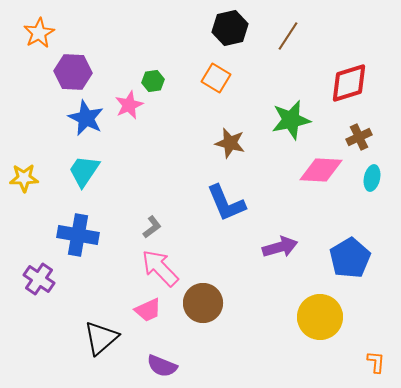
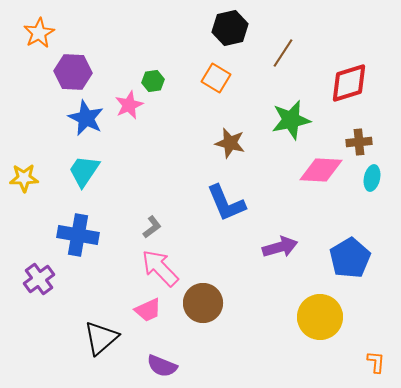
brown line: moved 5 px left, 17 px down
brown cross: moved 5 px down; rotated 20 degrees clockwise
purple cross: rotated 20 degrees clockwise
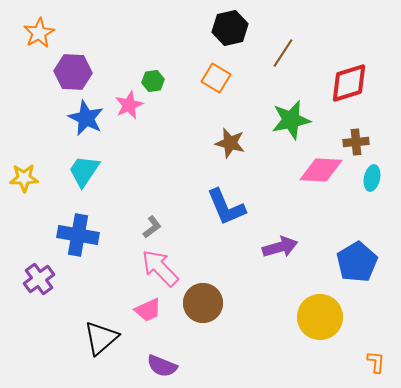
brown cross: moved 3 px left
blue L-shape: moved 4 px down
blue pentagon: moved 7 px right, 4 px down
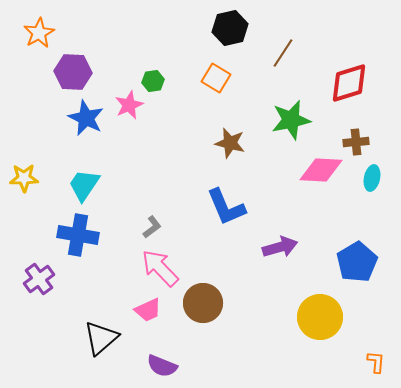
cyan trapezoid: moved 14 px down
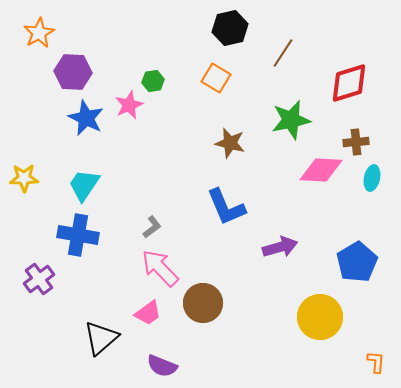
pink trapezoid: moved 3 px down; rotated 12 degrees counterclockwise
